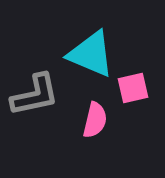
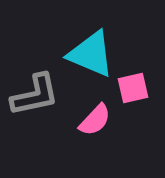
pink semicircle: rotated 30 degrees clockwise
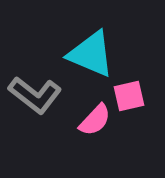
pink square: moved 4 px left, 8 px down
gray L-shape: rotated 50 degrees clockwise
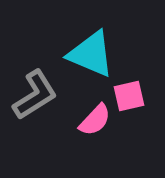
gray L-shape: rotated 70 degrees counterclockwise
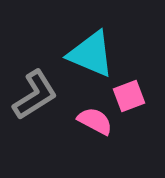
pink square: rotated 8 degrees counterclockwise
pink semicircle: moved 1 px down; rotated 105 degrees counterclockwise
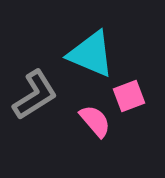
pink semicircle: rotated 21 degrees clockwise
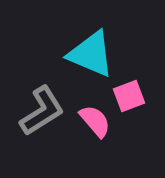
gray L-shape: moved 7 px right, 16 px down
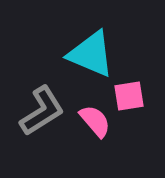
pink square: rotated 12 degrees clockwise
